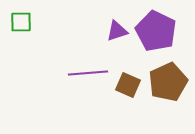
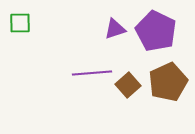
green square: moved 1 px left, 1 px down
purple triangle: moved 2 px left, 2 px up
purple line: moved 4 px right
brown square: rotated 25 degrees clockwise
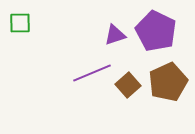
purple triangle: moved 6 px down
purple line: rotated 18 degrees counterclockwise
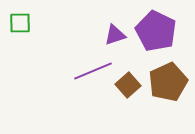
purple line: moved 1 px right, 2 px up
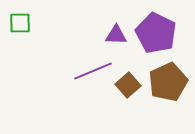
purple pentagon: moved 2 px down
purple triangle: moved 1 px right; rotated 20 degrees clockwise
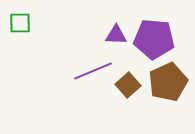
purple pentagon: moved 2 px left, 6 px down; rotated 21 degrees counterclockwise
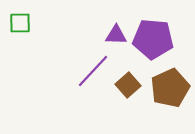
purple pentagon: moved 1 px left
purple line: rotated 24 degrees counterclockwise
brown pentagon: moved 2 px right, 6 px down
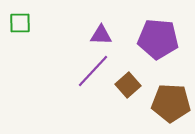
purple triangle: moved 15 px left
purple pentagon: moved 5 px right
brown pentagon: moved 1 px right, 15 px down; rotated 27 degrees clockwise
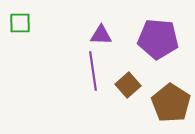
purple line: rotated 51 degrees counterclockwise
brown pentagon: rotated 30 degrees clockwise
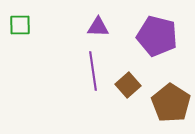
green square: moved 2 px down
purple triangle: moved 3 px left, 8 px up
purple pentagon: moved 1 px left, 3 px up; rotated 9 degrees clockwise
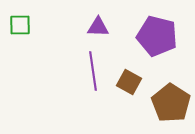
brown square: moved 1 px right, 3 px up; rotated 20 degrees counterclockwise
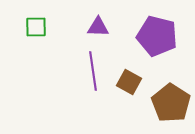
green square: moved 16 px right, 2 px down
